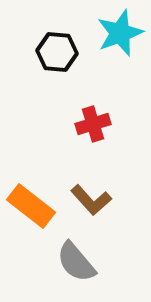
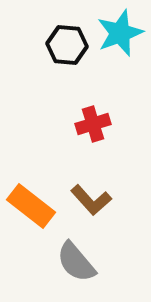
black hexagon: moved 10 px right, 7 px up
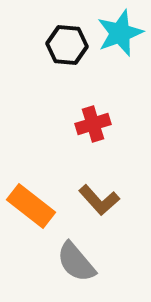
brown L-shape: moved 8 px right
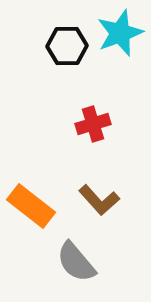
black hexagon: moved 1 px down; rotated 6 degrees counterclockwise
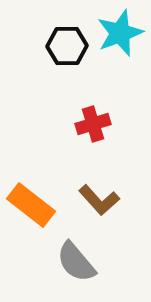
orange rectangle: moved 1 px up
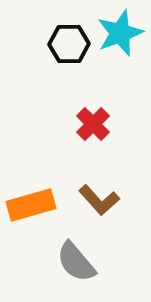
black hexagon: moved 2 px right, 2 px up
red cross: rotated 28 degrees counterclockwise
orange rectangle: rotated 54 degrees counterclockwise
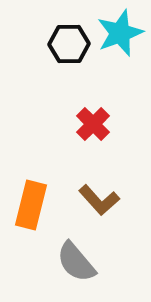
orange rectangle: rotated 60 degrees counterclockwise
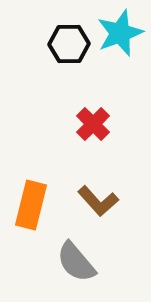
brown L-shape: moved 1 px left, 1 px down
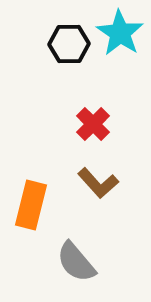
cyan star: rotated 18 degrees counterclockwise
brown L-shape: moved 18 px up
